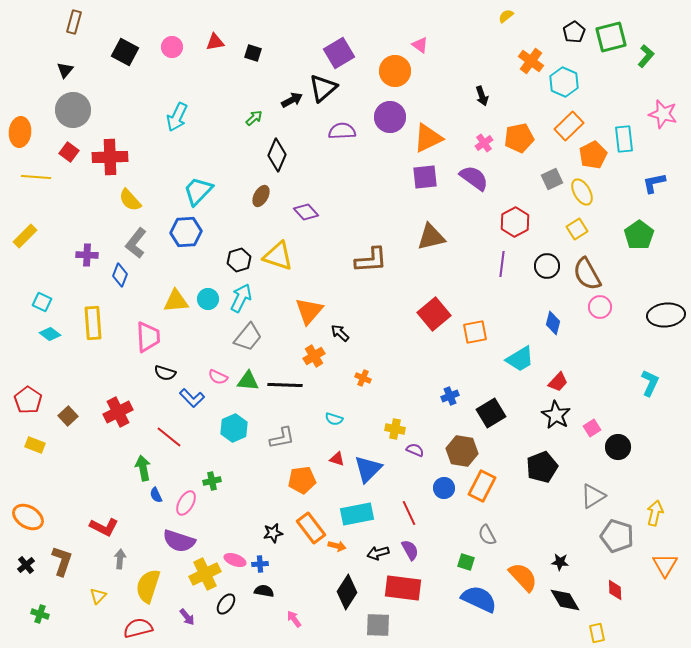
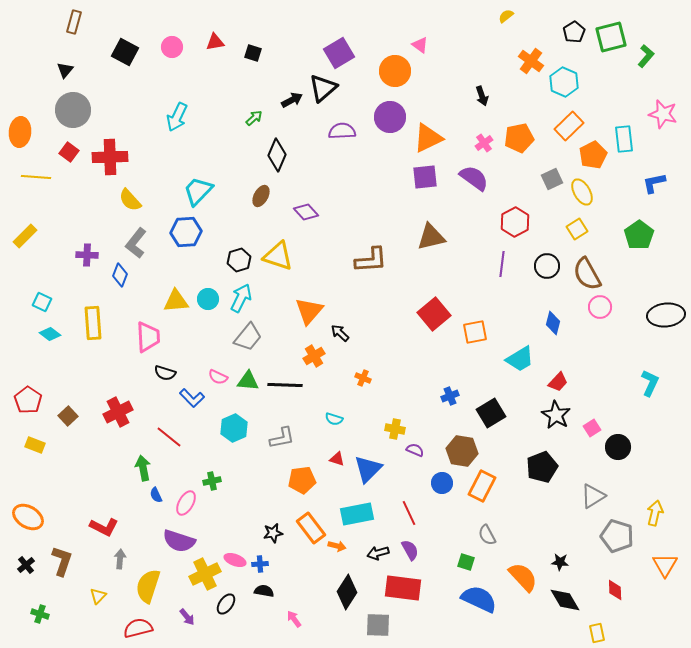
blue circle at (444, 488): moved 2 px left, 5 px up
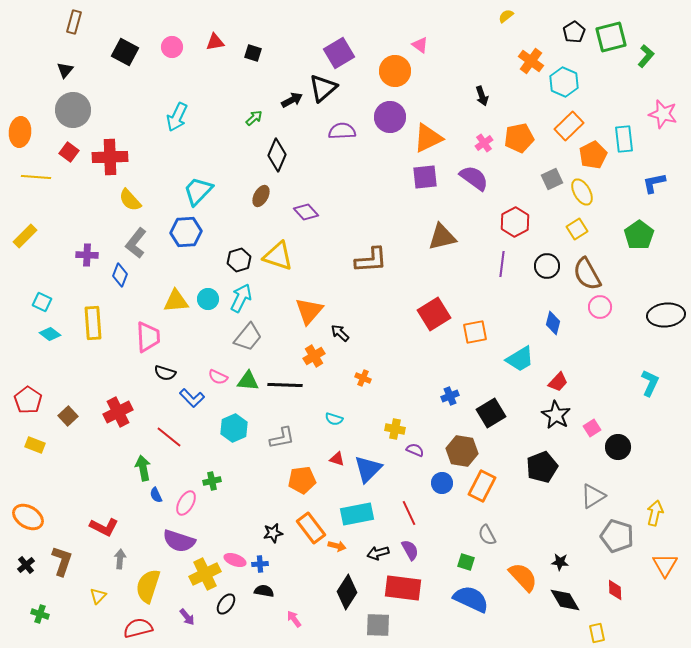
brown triangle at (431, 237): moved 11 px right
red square at (434, 314): rotated 8 degrees clockwise
blue semicircle at (479, 599): moved 8 px left
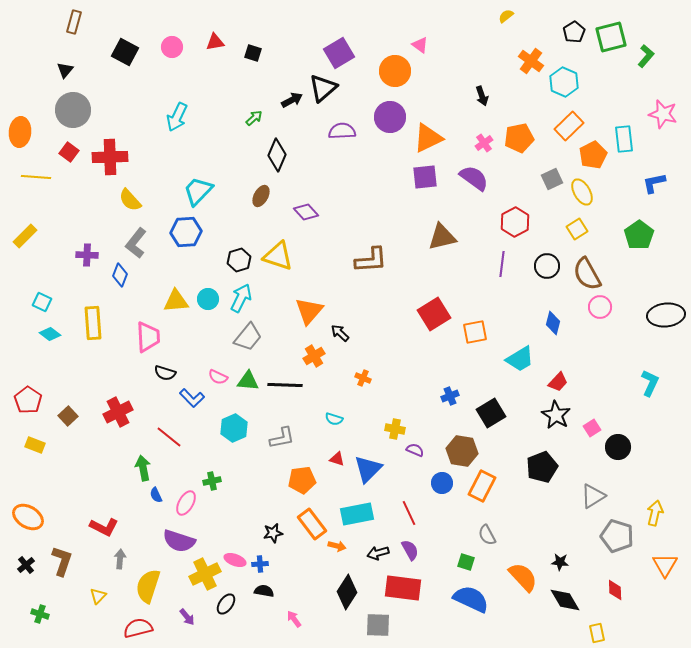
orange rectangle at (311, 528): moved 1 px right, 4 px up
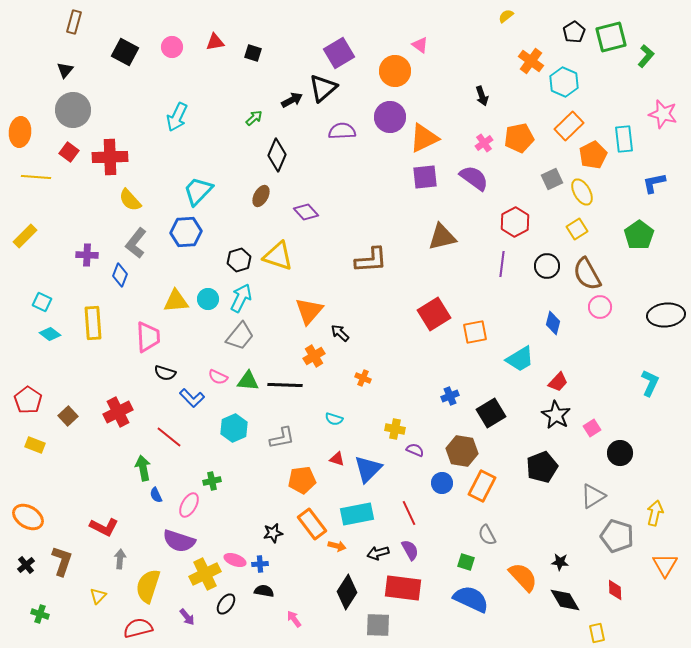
orange triangle at (428, 138): moved 4 px left
gray trapezoid at (248, 337): moved 8 px left, 1 px up
black circle at (618, 447): moved 2 px right, 6 px down
pink ellipse at (186, 503): moved 3 px right, 2 px down
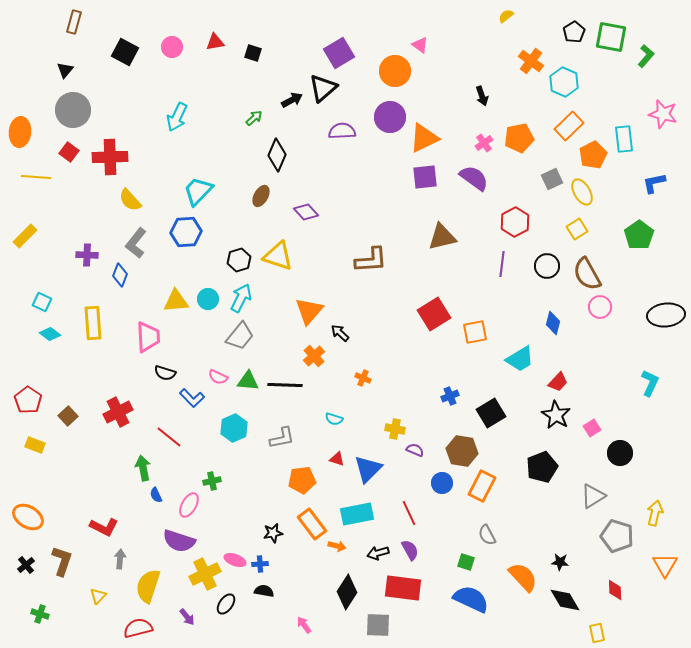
green square at (611, 37): rotated 24 degrees clockwise
orange cross at (314, 356): rotated 10 degrees counterclockwise
pink arrow at (294, 619): moved 10 px right, 6 px down
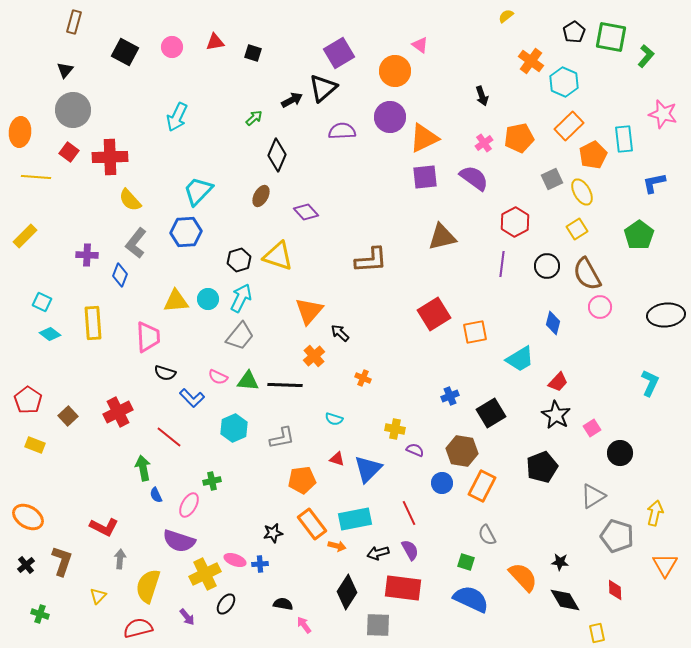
cyan rectangle at (357, 514): moved 2 px left, 5 px down
black semicircle at (264, 591): moved 19 px right, 13 px down
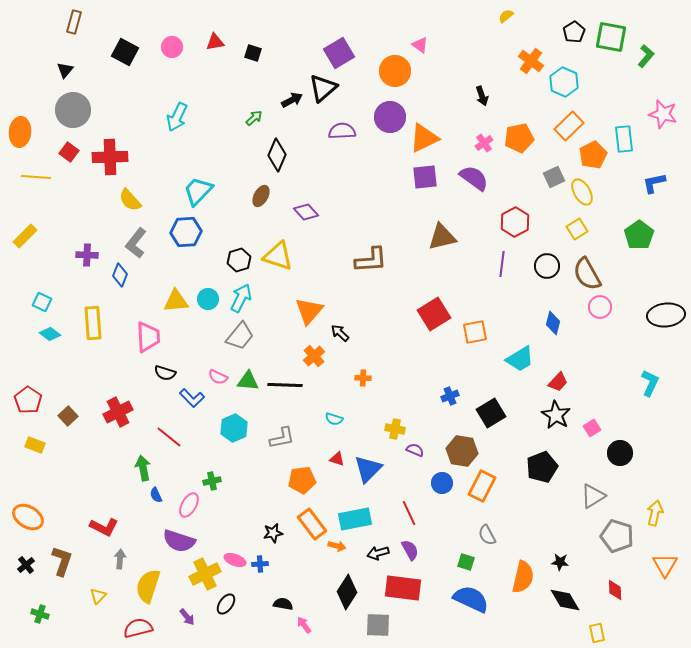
gray square at (552, 179): moved 2 px right, 2 px up
orange cross at (363, 378): rotated 21 degrees counterclockwise
orange semicircle at (523, 577): rotated 56 degrees clockwise
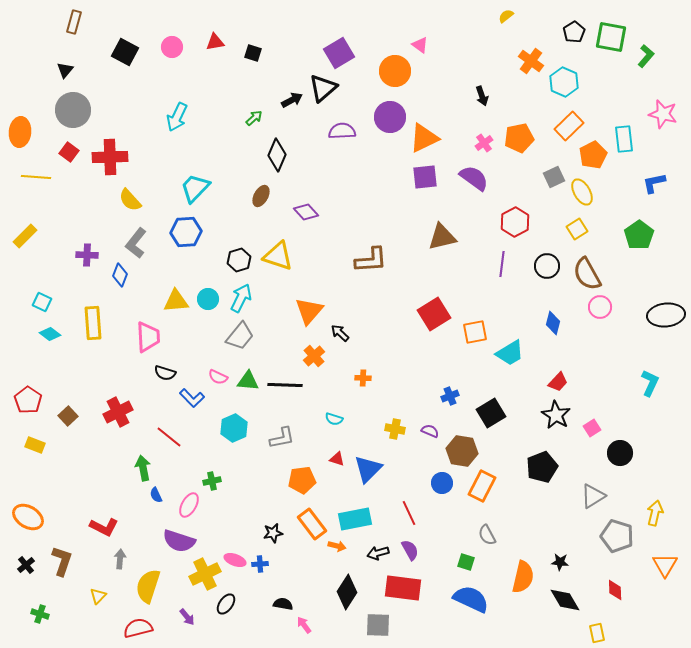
cyan trapezoid at (198, 191): moved 3 px left, 3 px up
cyan trapezoid at (520, 359): moved 10 px left, 6 px up
purple semicircle at (415, 450): moved 15 px right, 19 px up
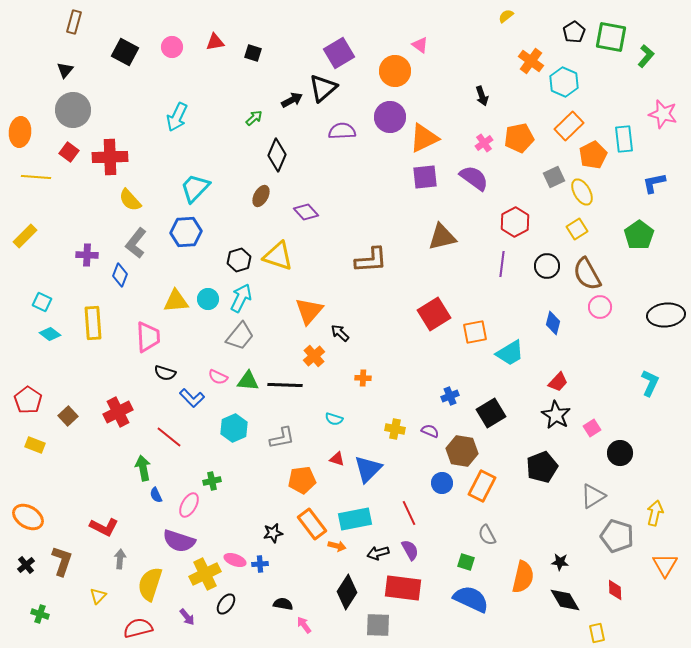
yellow semicircle at (148, 586): moved 2 px right, 2 px up
